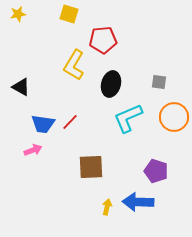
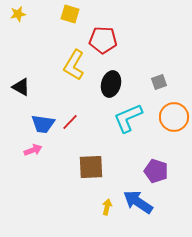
yellow square: moved 1 px right
red pentagon: rotated 8 degrees clockwise
gray square: rotated 28 degrees counterclockwise
blue arrow: rotated 32 degrees clockwise
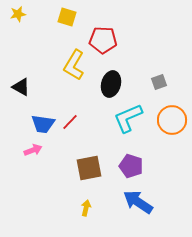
yellow square: moved 3 px left, 3 px down
orange circle: moved 2 px left, 3 px down
brown square: moved 2 px left, 1 px down; rotated 8 degrees counterclockwise
purple pentagon: moved 25 px left, 5 px up
yellow arrow: moved 21 px left, 1 px down
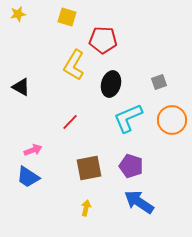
blue trapezoid: moved 15 px left, 53 px down; rotated 25 degrees clockwise
blue arrow: moved 1 px right
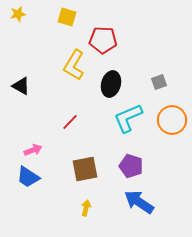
black triangle: moved 1 px up
brown square: moved 4 px left, 1 px down
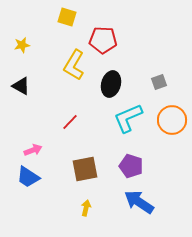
yellow star: moved 4 px right, 31 px down
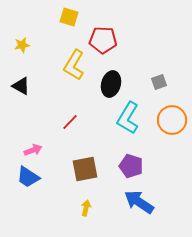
yellow square: moved 2 px right
cyan L-shape: rotated 36 degrees counterclockwise
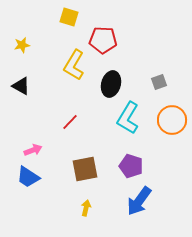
blue arrow: moved 1 px up; rotated 88 degrees counterclockwise
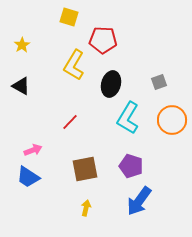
yellow star: rotated 21 degrees counterclockwise
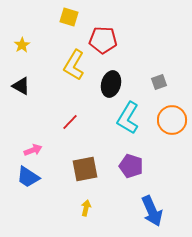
blue arrow: moved 13 px right, 10 px down; rotated 60 degrees counterclockwise
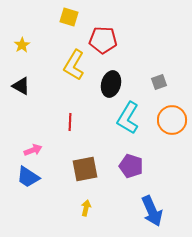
red line: rotated 42 degrees counterclockwise
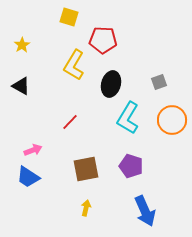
red line: rotated 42 degrees clockwise
brown square: moved 1 px right
blue arrow: moved 7 px left
